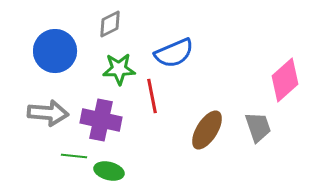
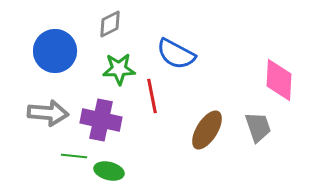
blue semicircle: moved 2 px right, 1 px down; rotated 51 degrees clockwise
pink diamond: moved 6 px left; rotated 45 degrees counterclockwise
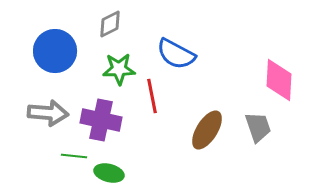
green ellipse: moved 2 px down
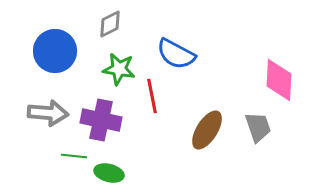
green star: rotated 12 degrees clockwise
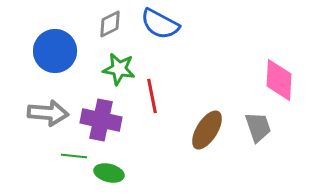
blue semicircle: moved 16 px left, 30 px up
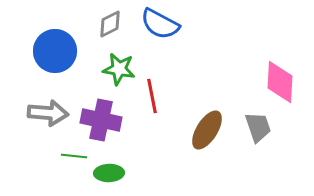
pink diamond: moved 1 px right, 2 px down
green ellipse: rotated 16 degrees counterclockwise
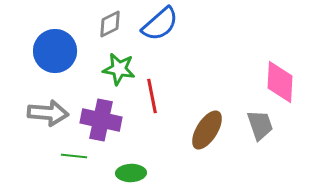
blue semicircle: rotated 69 degrees counterclockwise
gray trapezoid: moved 2 px right, 2 px up
green ellipse: moved 22 px right
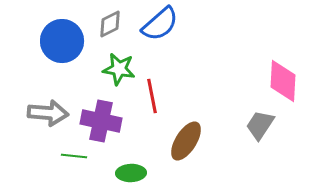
blue circle: moved 7 px right, 10 px up
pink diamond: moved 3 px right, 1 px up
purple cross: moved 1 px down
gray trapezoid: rotated 128 degrees counterclockwise
brown ellipse: moved 21 px left, 11 px down
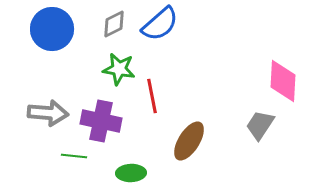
gray diamond: moved 4 px right
blue circle: moved 10 px left, 12 px up
brown ellipse: moved 3 px right
